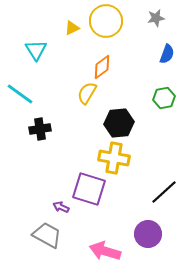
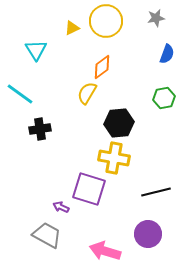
black line: moved 8 px left; rotated 28 degrees clockwise
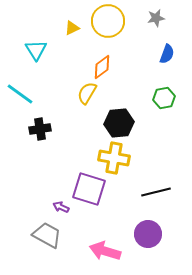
yellow circle: moved 2 px right
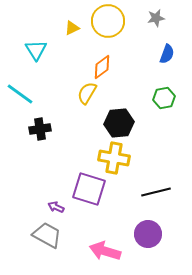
purple arrow: moved 5 px left
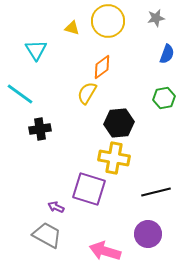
yellow triangle: rotated 42 degrees clockwise
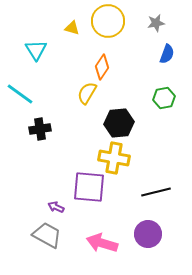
gray star: moved 5 px down
orange diamond: rotated 20 degrees counterclockwise
purple square: moved 2 px up; rotated 12 degrees counterclockwise
pink arrow: moved 3 px left, 8 px up
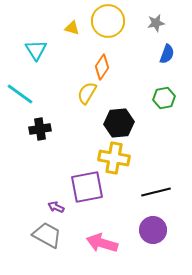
purple square: moved 2 px left; rotated 16 degrees counterclockwise
purple circle: moved 5 px right, 4 px up
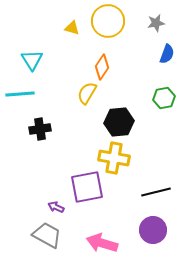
cyan triangle: moved 4 px left, 10 px down
cyan line: rotated 40 degrees counterclockwise
black hexagon: moved 1 px up
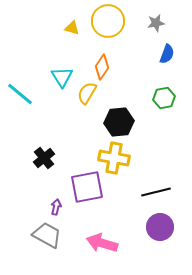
cyan triangle: moved 30 px right, 17 px down
cyan line: rotated 44 degrees clockwise
black cross: moved 4 px right, 29 px down; rotated 30 degrees counterclockwise
purple arrow: rotated 77 degrees clockwise
purple circle: moved 7 px right, 3 px up
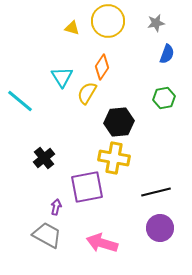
cyan line: moved 7 px down
purple circle: moved 1 px down
